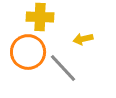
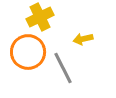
yellow cross: rotated 28 degrees counterclockwise
gray line: rotated 16 degrees clockwise
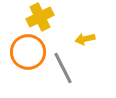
yellow arrow: moved 2 px right
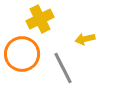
yellow cross: moved 2 px down
orange circle: moved 6 px left, 2 px down
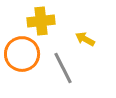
yellow cross: moved 1 px right, 2 px down; rotated 20 degrees clockwise
yellow arrow: rotated 42 degrees clockwise
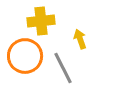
yellow arrow: moved 5 px left; rotated 42 degrees clockwise
orange circle: moved 3 px right, 2 px down
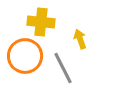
yellow cross: moved 1 px down; rotated 12 degrees clockwise
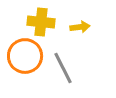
yellow arrow: moved 12 px up; rotated 102 degrees clockwise
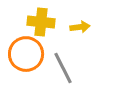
orange circle: moved 1 px right, 2 px up
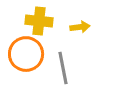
yellow cross: moved 2 px left, 1 px up
gray line: rotated 16 degrees clockwise
